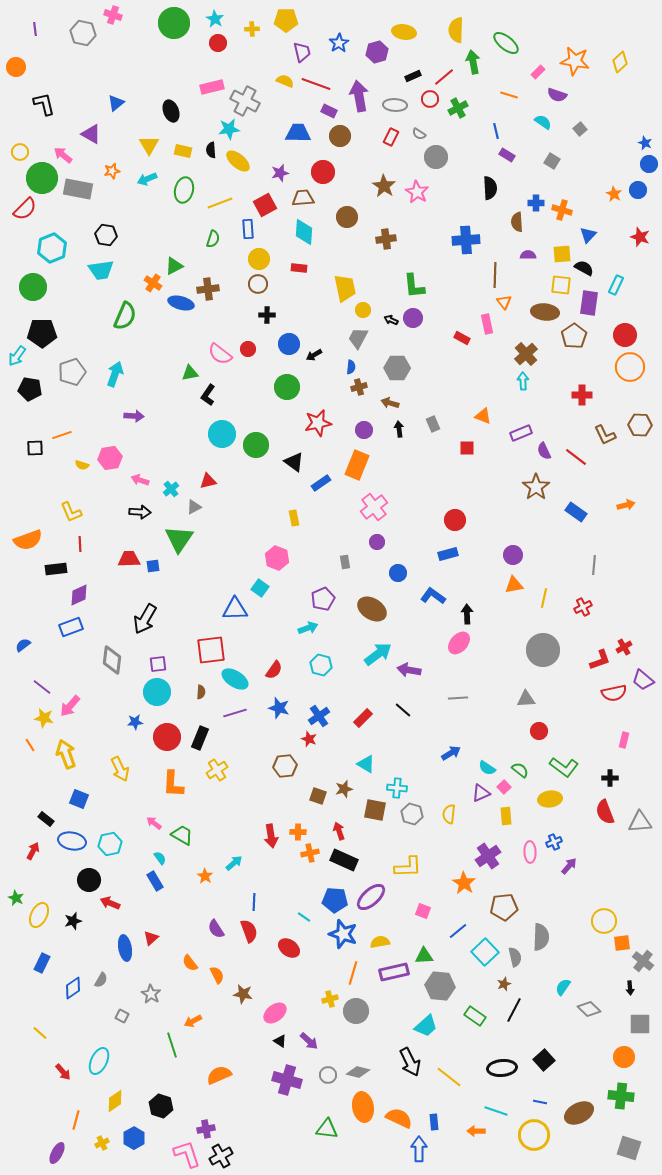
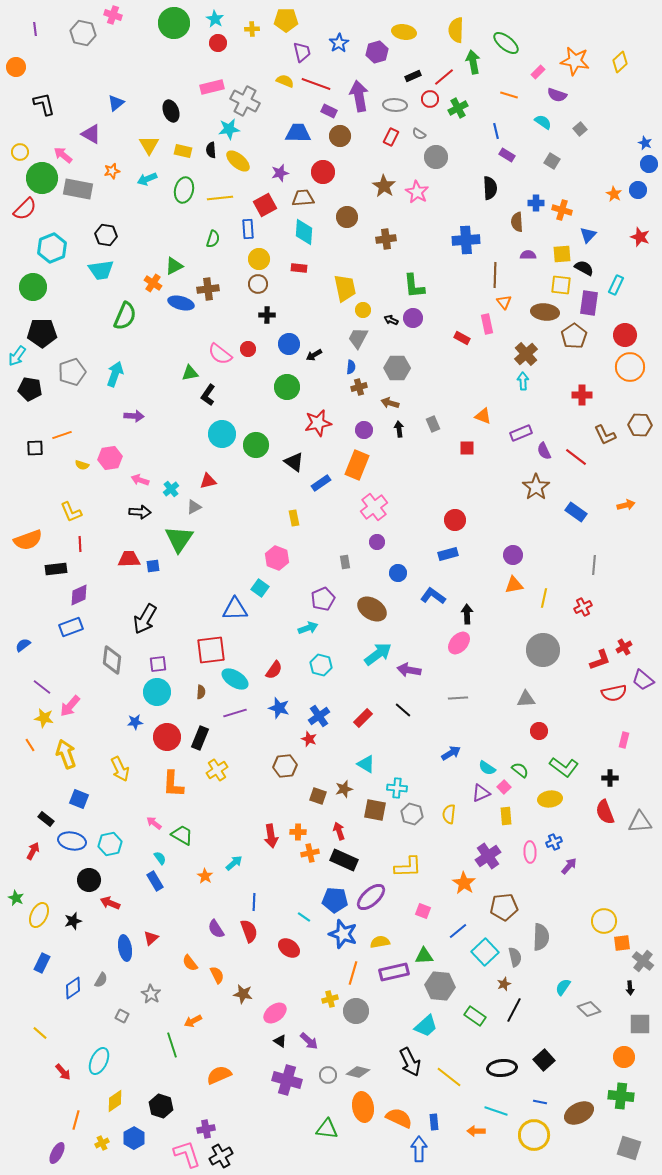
yellow line at (220, 203): moved 5 px up; rotated 15 degrees clockwise
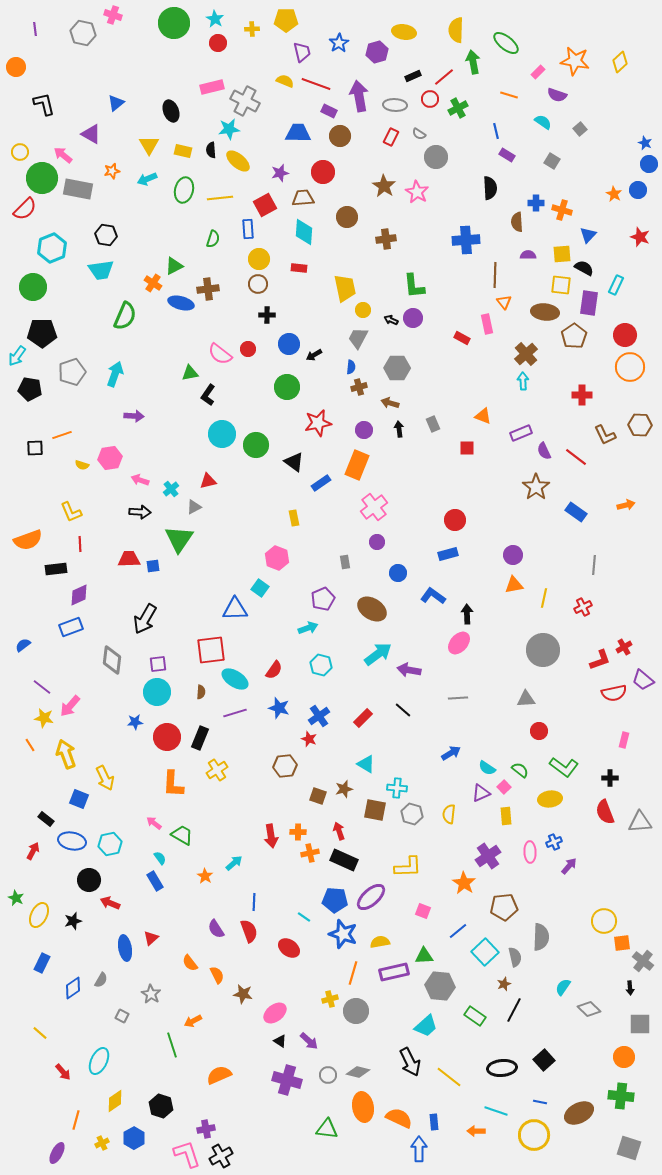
yellow arrow at (120, 769): moved 15 px left, 9 px down
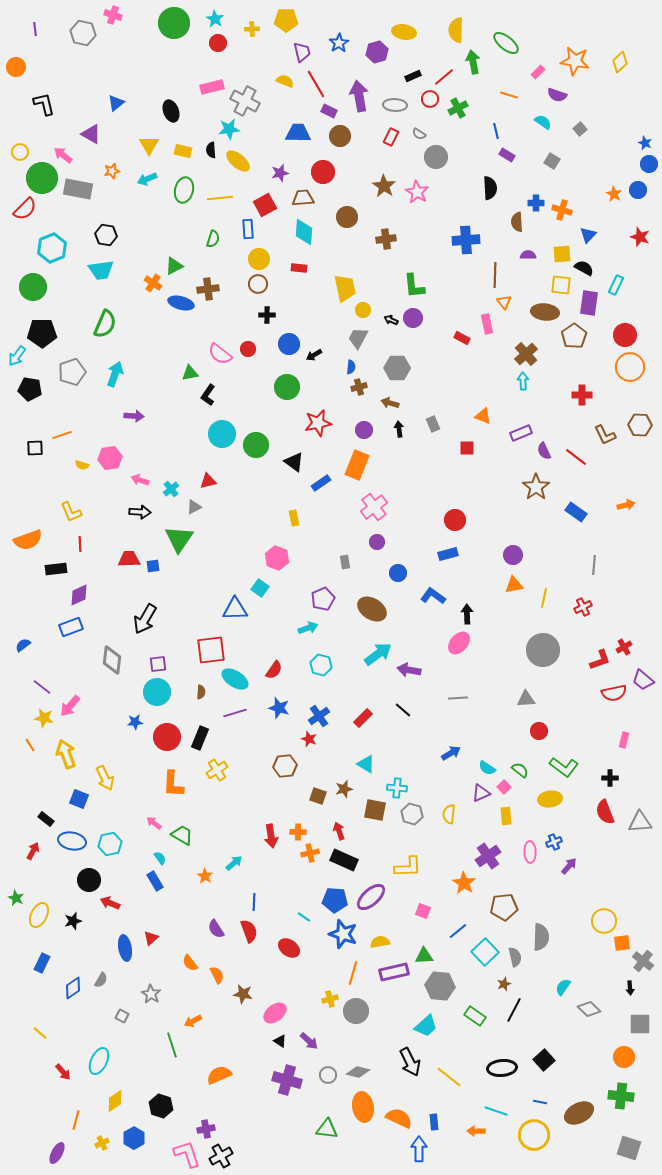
red line at (316, 84): rotated 40 degrees clockwise
green semicircle at (125, 316): moved 20 px left, 8 px down
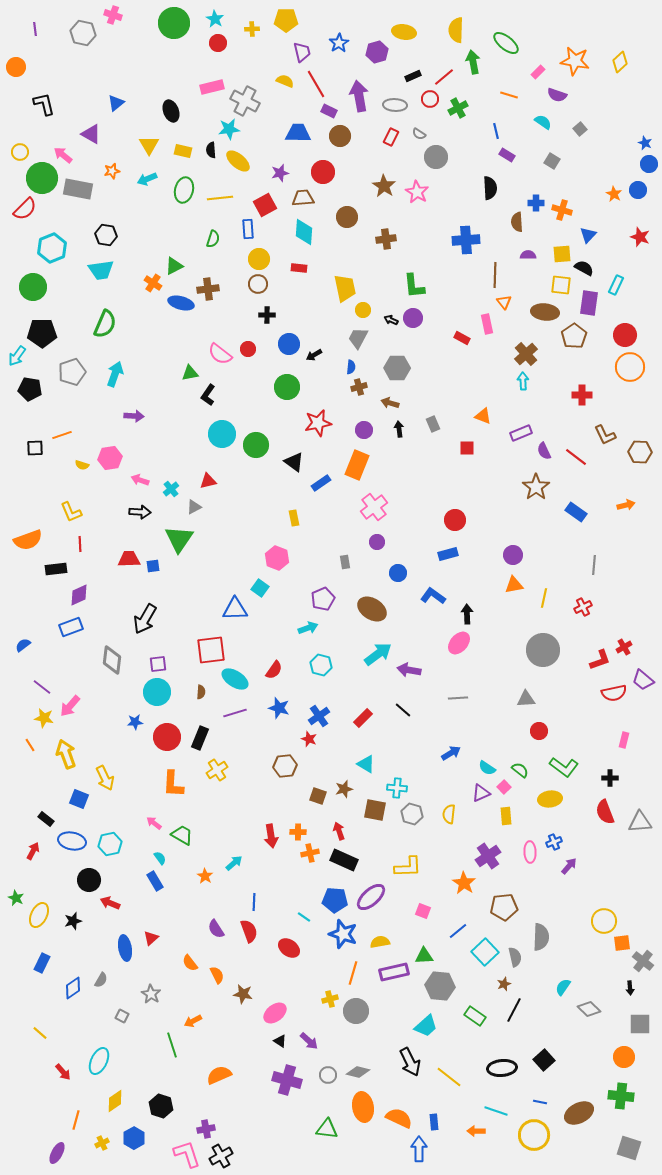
brown hexagon at (640, 425): moved 27 px down
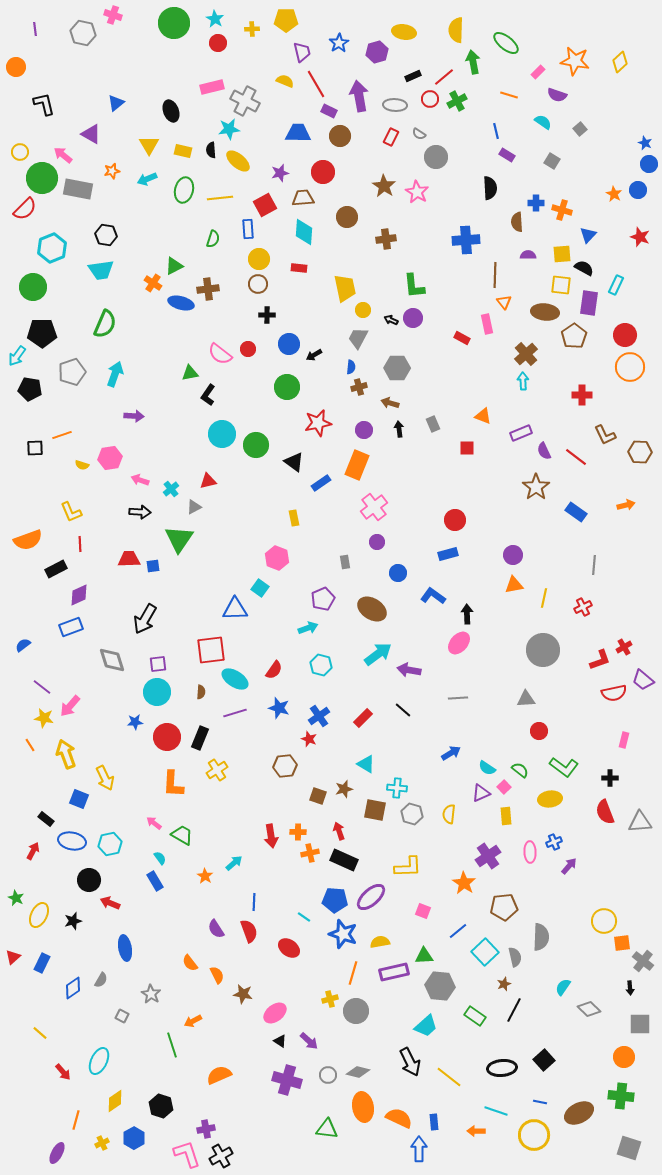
green cross at (458, 108): moved 1 px left, 7 px up
black rectangle at (56, 569): rotated 20 degrees counterclockwise
gray diamond at (112, 660): rotated 24 degrees counterclockwise
red triangle at (151, 938): moved 138 px left, 19 px down
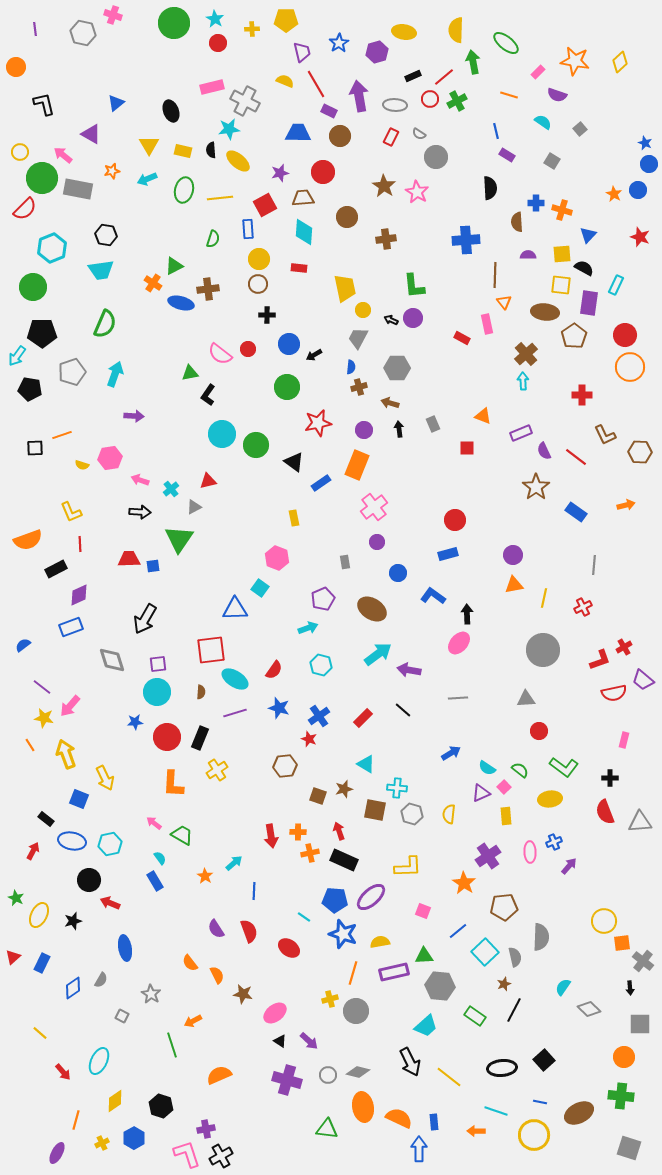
blue line at (254, 902): moved 11 px up
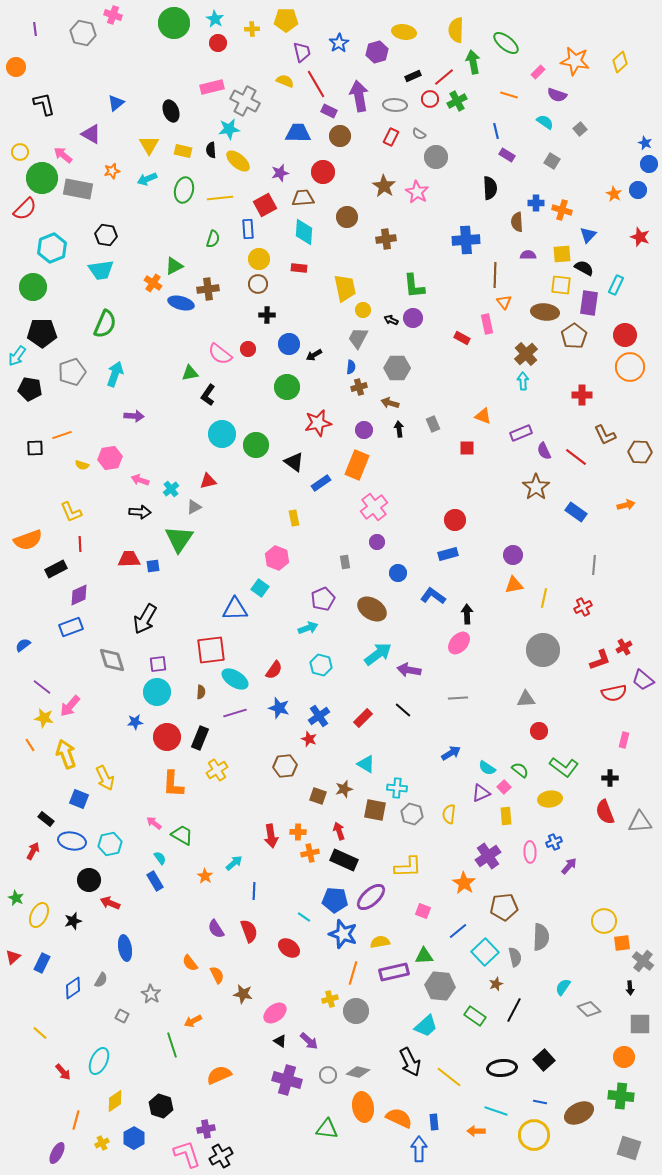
cyan semicircle at (543, 122): moved 2 px right
brown star at (504, 984): moved 8 px left
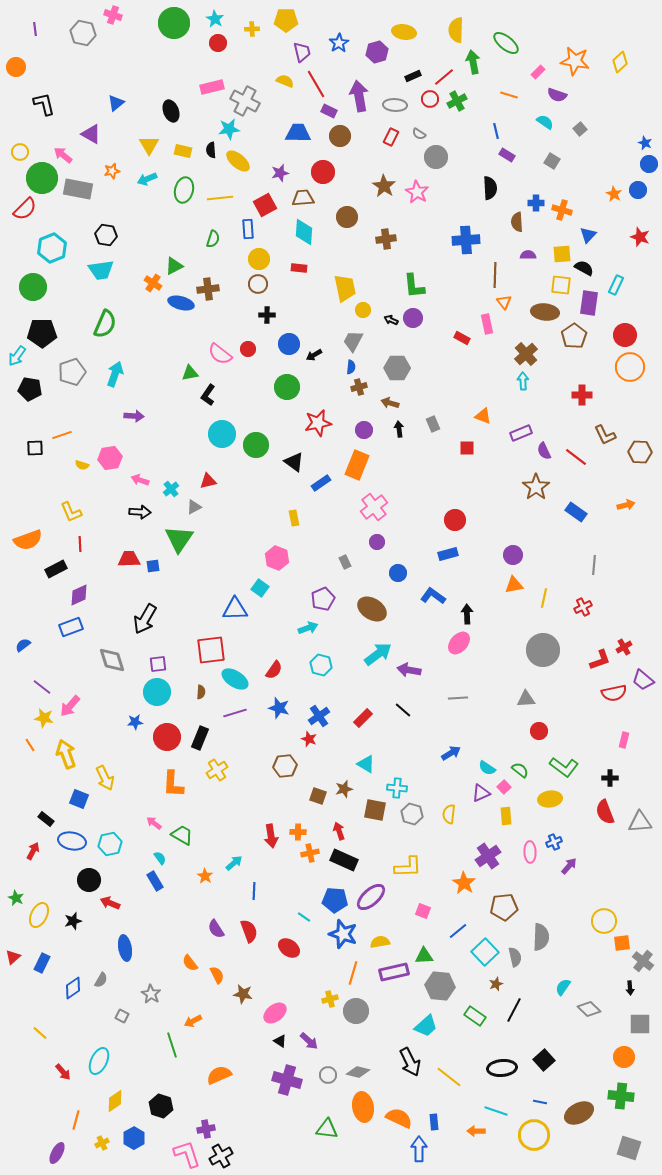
gray trapezoid at (358, 338): moved 5 px left, 3 px down
gray rectangle at (345, 562): rotated 16 degrees counterclockwise
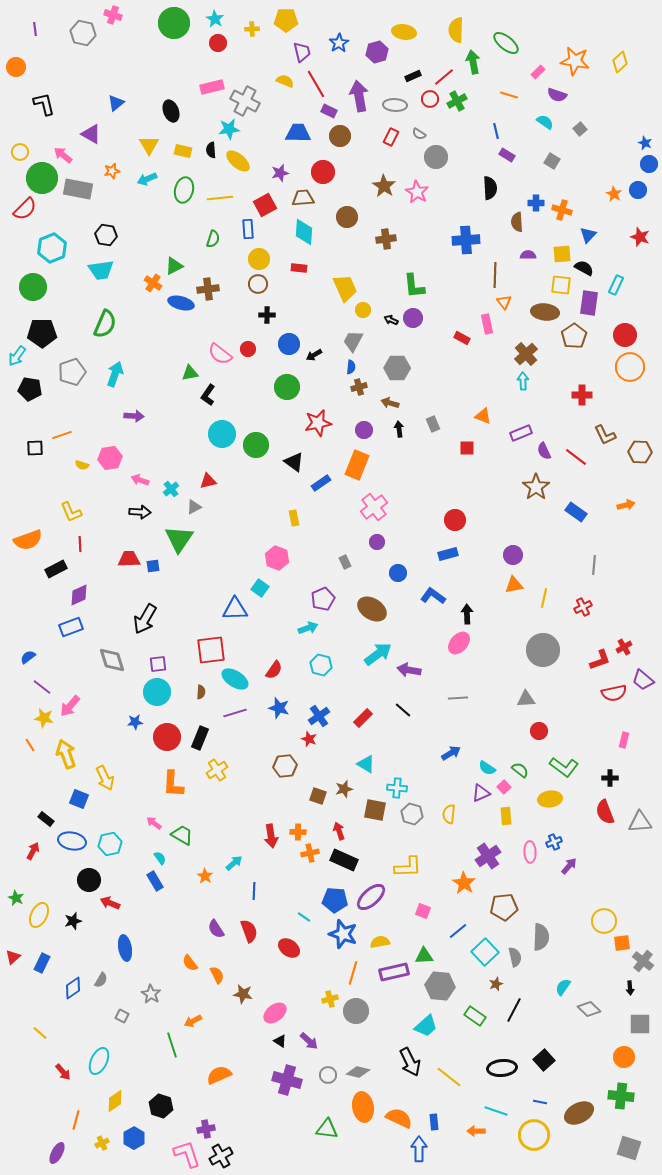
yellow trapezoid at (345, 288): rotated 12 degrees counterclockwise
blue semicircle at (23, 645): moved 5 px right, 12 px down
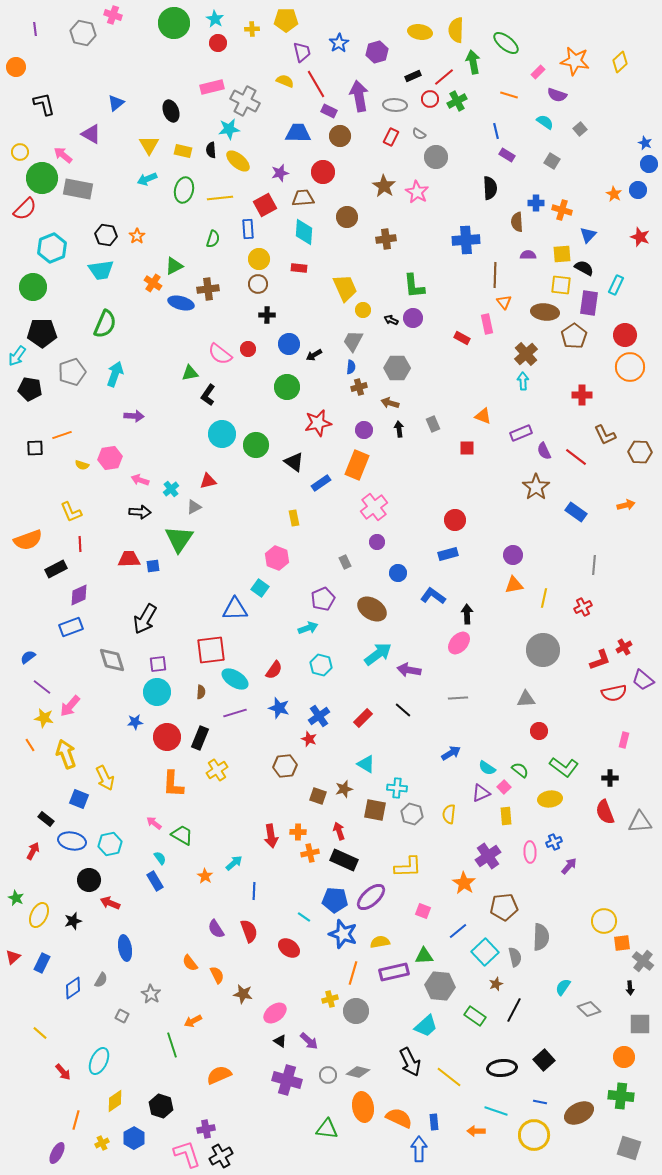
yellow ellipse at (404, 32): moved 16 px right
orange star at (112, 171): moved 25 px right, 65 px down; rotated 21 degrees counterclockwise
